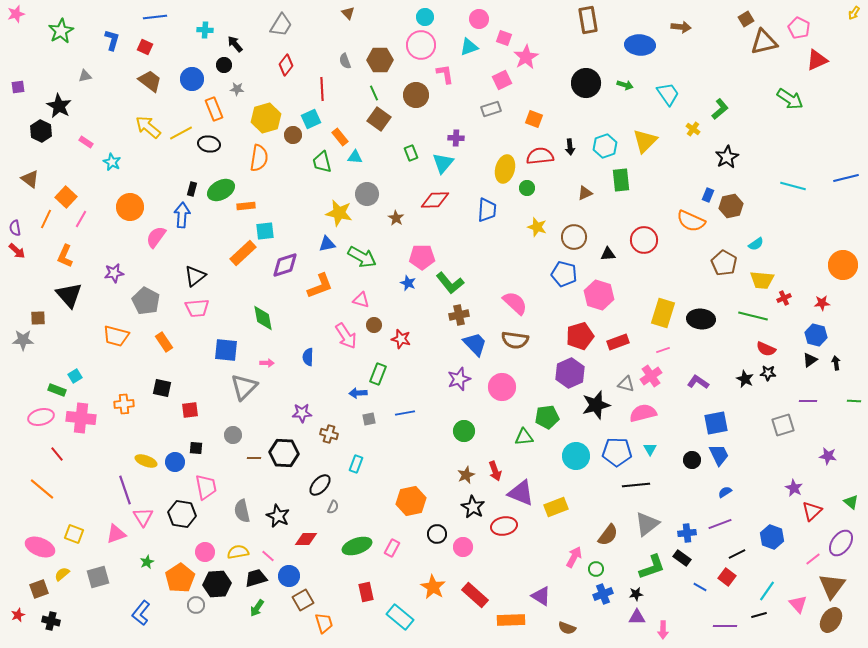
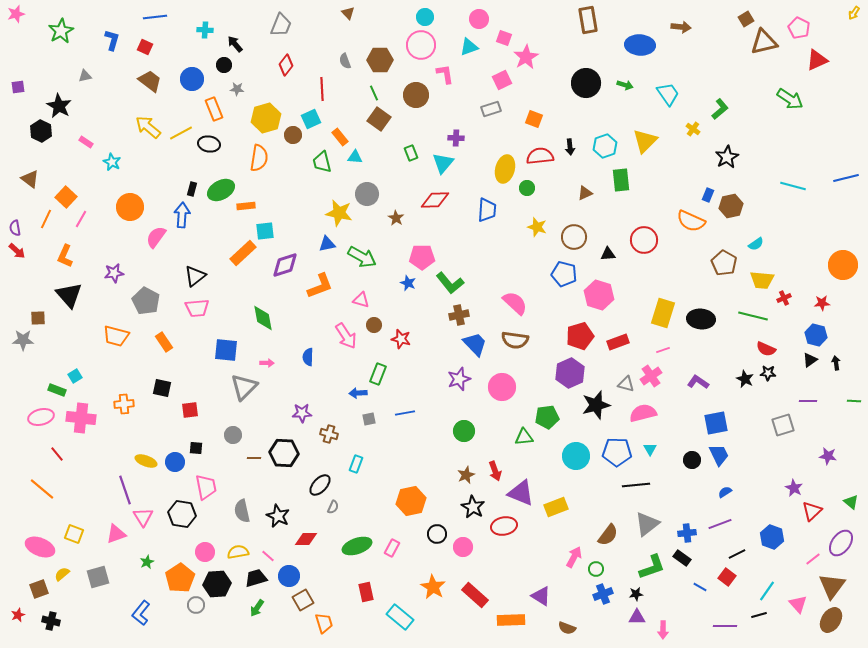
gray trapezoid at (281, 25): rotated 10 degrees counterclockwise
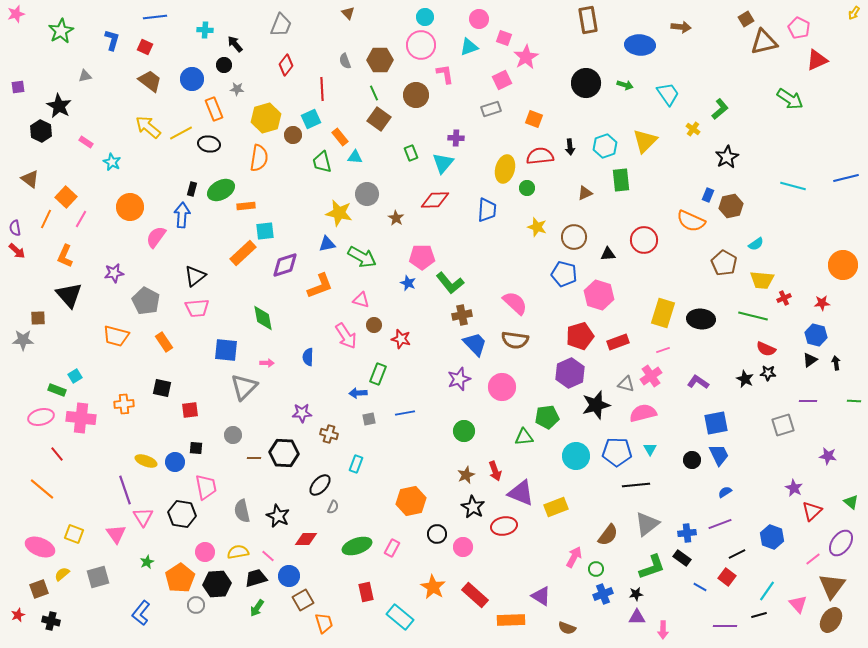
brown cross at (459, 315): moved 3 px right
pink triangle at (116, 534): rotated 45 degrees counterclockwise
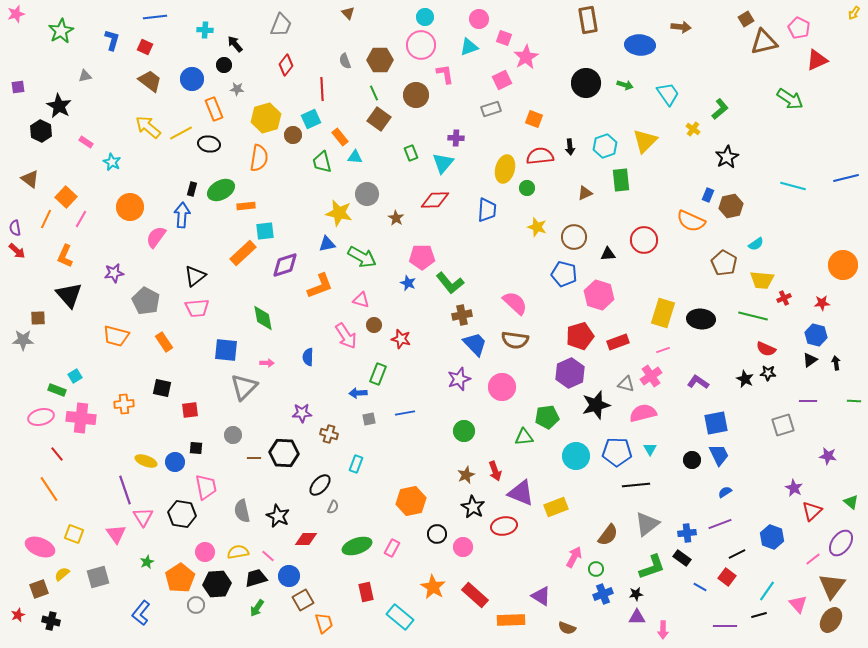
orange line at (42, 489): moved 7 px right; rotated 16 degrees clockwise
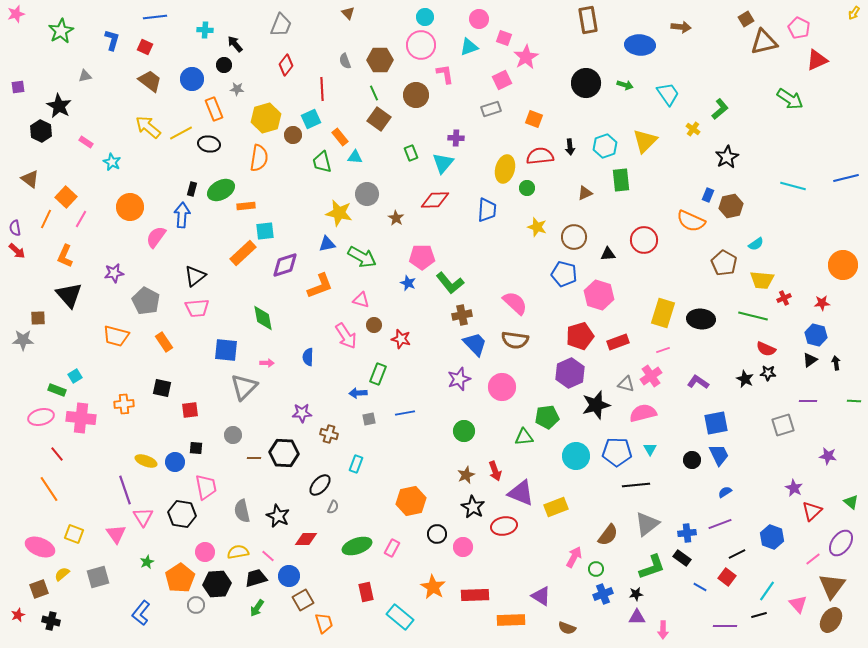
red rectangle at (475, 595): rotated 44 degrees counterclockwise
